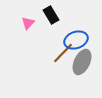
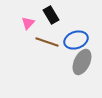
brown line: moved 16 px left, 11 px up; rotated 65 degrees clockwise
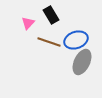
brown line: moved 2 px right
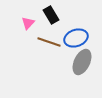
blue ellipse: moved 2 px up
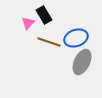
black rectangle: moved 7 px left
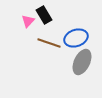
pink triangle: moved 2 px up
brown line: moved 1 px down
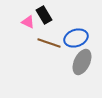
pink triangle: moved 1 px down; rotated 48 degrees counterclockwise
